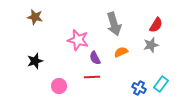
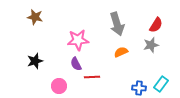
gray arrow: moved 3 px right
pink star: rotated 20 degrees counterclockwise
purple semicircle: moved 19 px left, 6 px down
blue cross: rotated 24 degrees counterclockwise
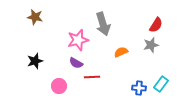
gray arrow: moved 14 px left
pink star: rotated 10 degrees counterclockwise
purple semicircle: moved 1 px up; rotated 32 degrees counterclockwise
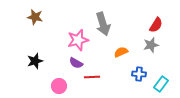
blue cross: moved 14 px up
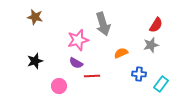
orange semicircle: moved 1 px down
red line: moved 1 px up
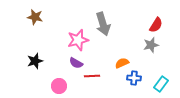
orange semicircle: moved 1 px right, 10 px down
blue cross: moved 5 px left, 4 px down
